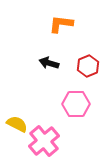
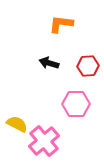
red hexagon: rotated 20 degrees clockwise
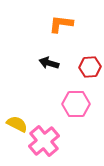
red hexagon: moved 2 px right, 1 px down
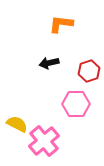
black arrow: rotated 30 degrees counterclockwise
red hexagon: moved 1 px left, 4 px down; rotated 15 degrees counterclockwise
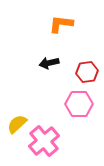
red hexagon: moved 2 px left, 1 px down; rotated 10 degrees clockwise
pink hexagon: moved 3 px right
yellow semicircle: rotated 70 degrees counterclockwise
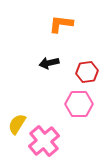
yellow semicircle: rotated 15 degrees counterclockwise
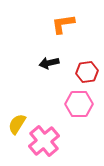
orange L-shape: moved 2 px right; rotated 15 degrees counterclockwise
